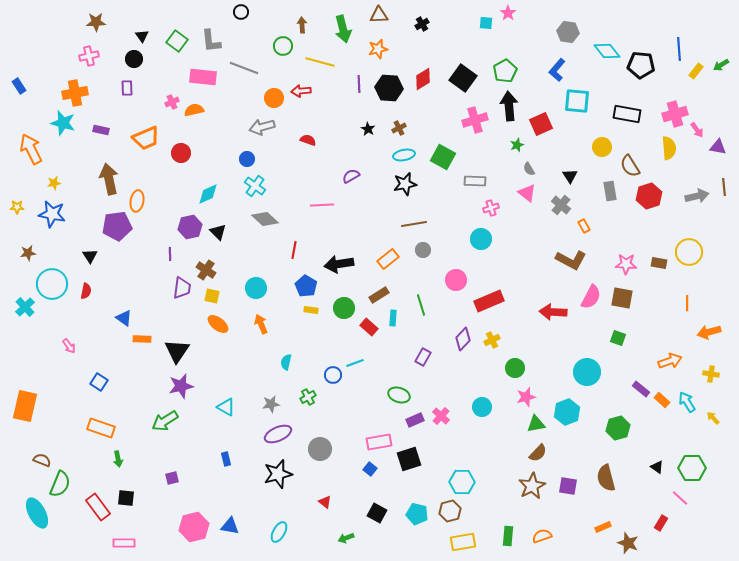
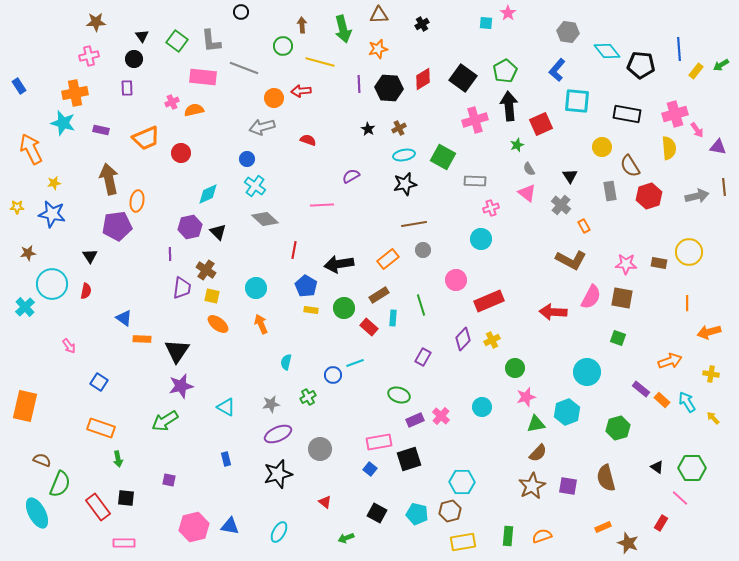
purple square at (172, 478): moved 3 px left, 2 px down; rotated 24 degrees clockwise
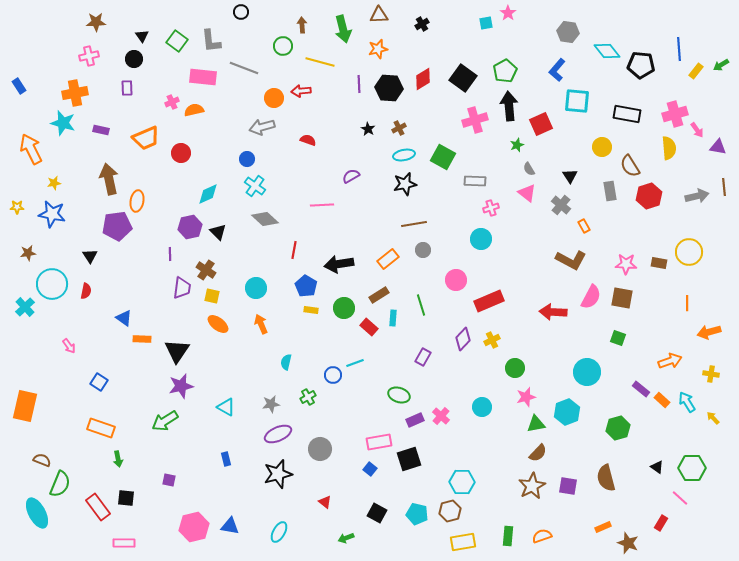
cyan square at (486, 23): rotated 16 degrees counterclockwise
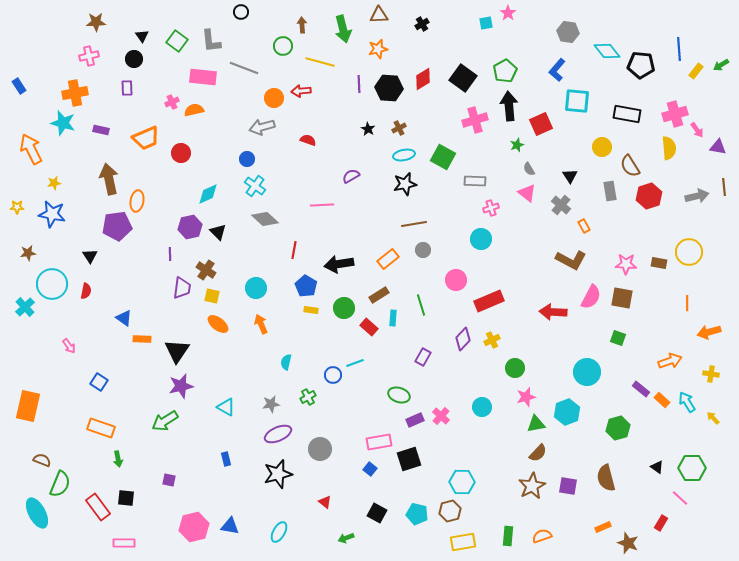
orange rectangle at (25, 406): moved 3 px right
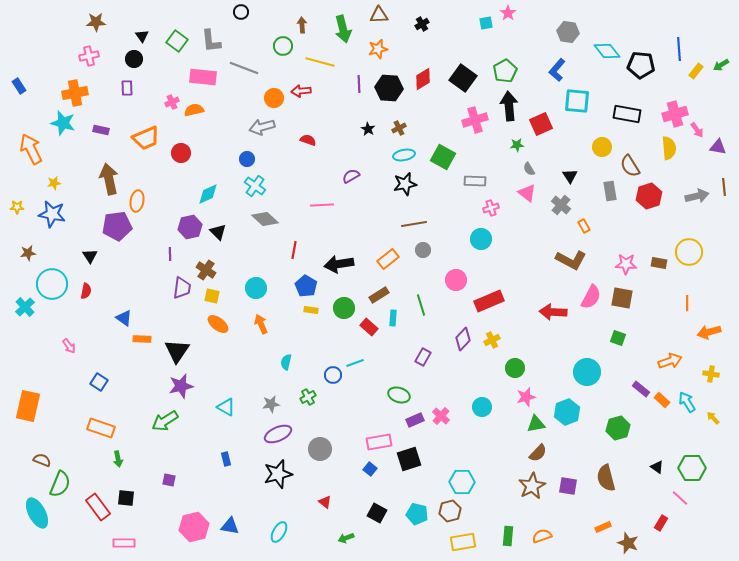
green star at (517, 145): rotated 16 degrees clockwise
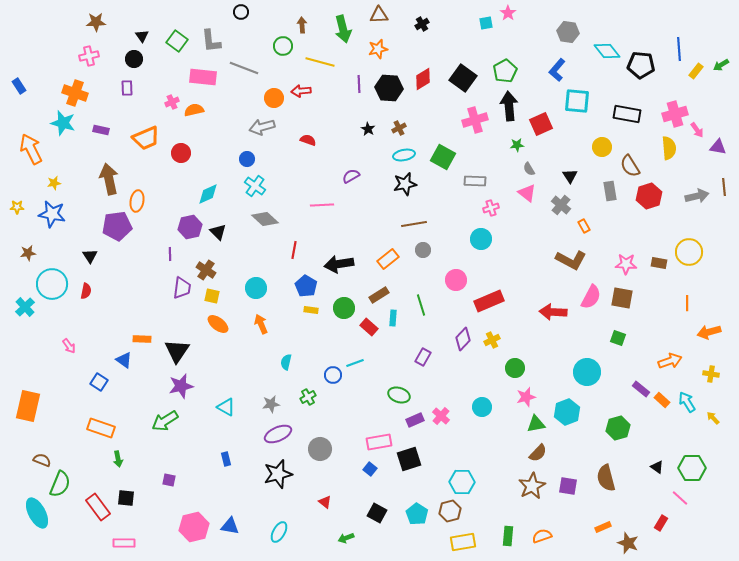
orange cross at (75, 93): rotated 30 degrees clockwise
blue triangle at (124, 318): moved 42 px down
cyan pentagon at (417, 514): rotated 20 degrees clockwise
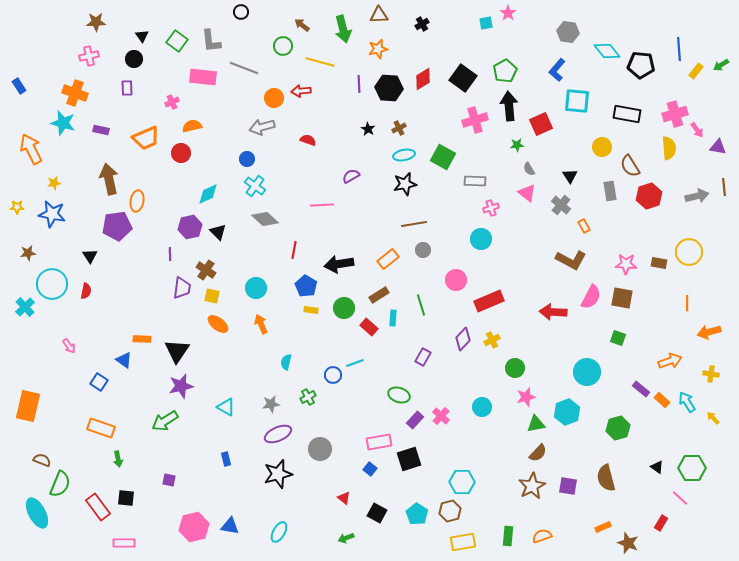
brown arrow at (302, 25): rotated 49 degrees counterclockwise
orange semicircle at (194, 110): moved 2 px left, 16 px down
purple rectangle at (415, 420): rotated 24 degrees counterclockwise
red triangle at (325, 502): moved 19 px right, 4 px up
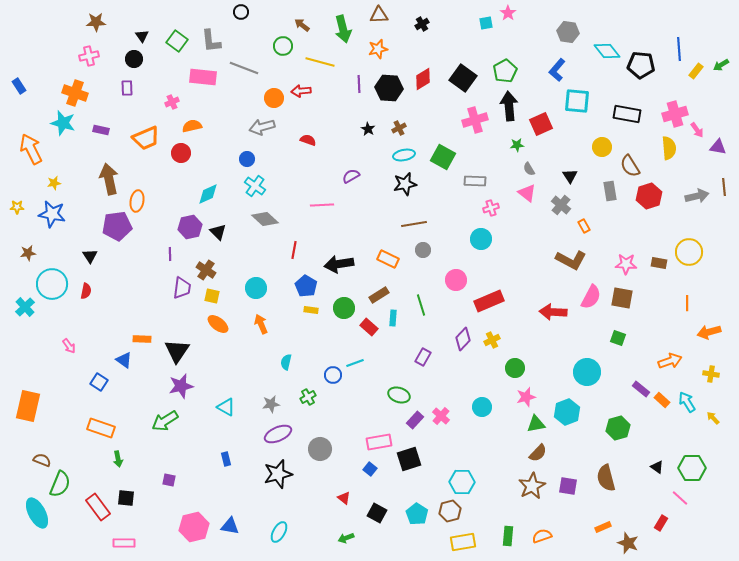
orange rectangle at (388, 259): rotated 65 degrees clockwise
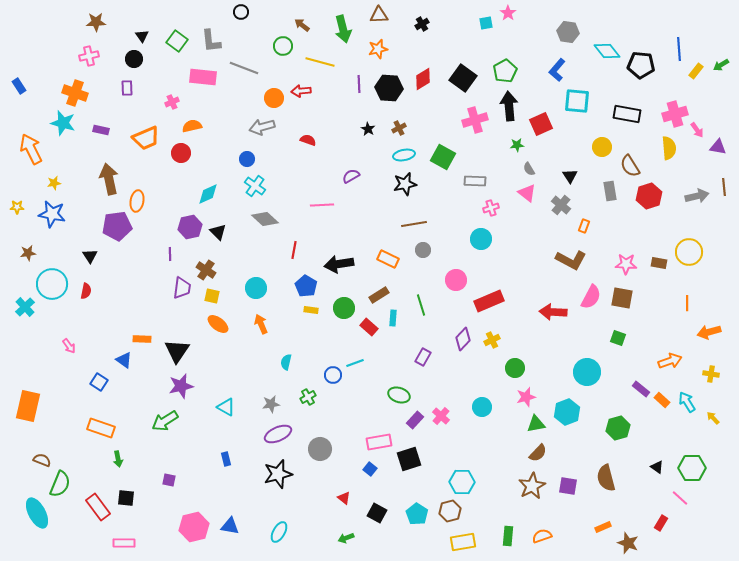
orange rectangle at (584, 226): rotated 48 degrees clockwise
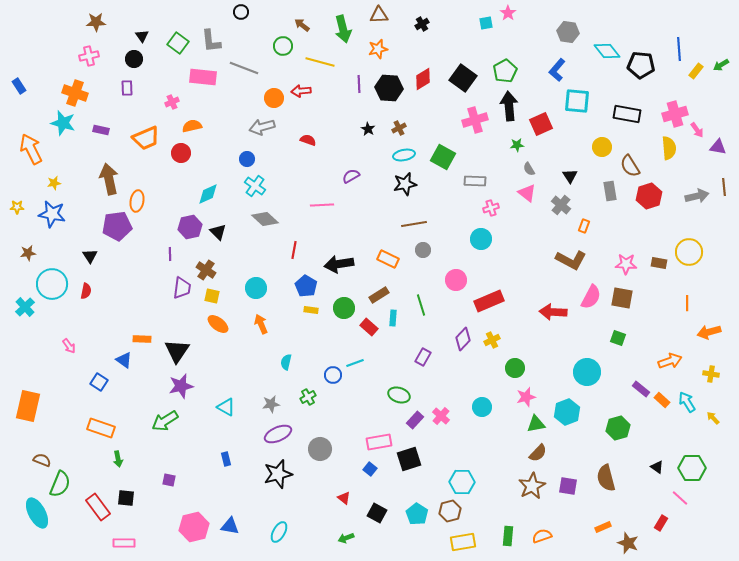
green square at (177, 41): moved 1 px right, 2 px down
